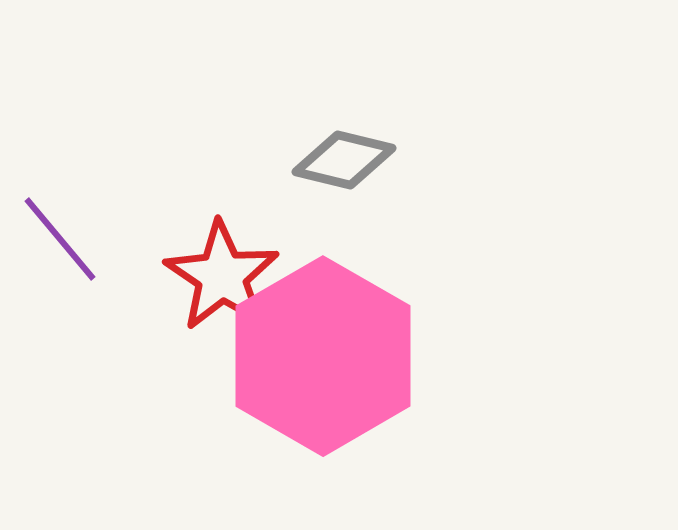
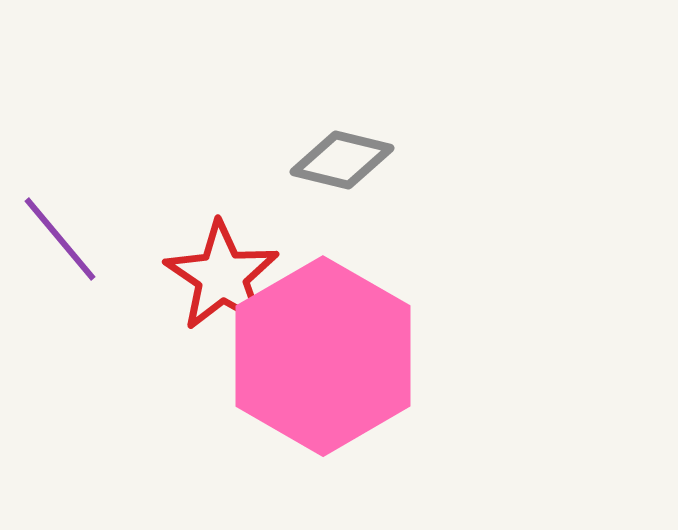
gray diamond: moved 2 px left
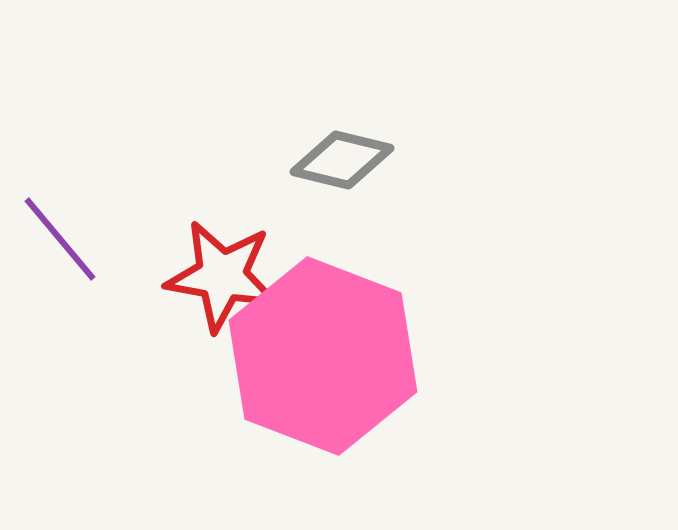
red star: rotated 24 degrees counterclockwise
pink hexagon: rotated 9 degrees counterclockwise
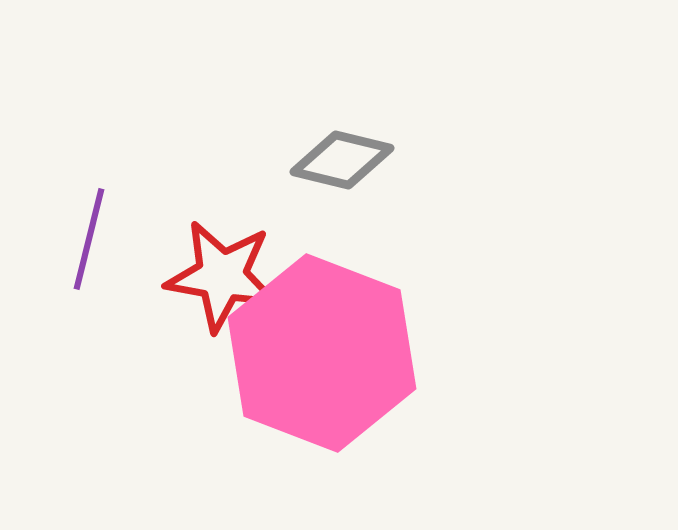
purple line: moved 29 px right; rotated 54 degrees clockwise
pink hexagon: moved 1 px left, 3 px up
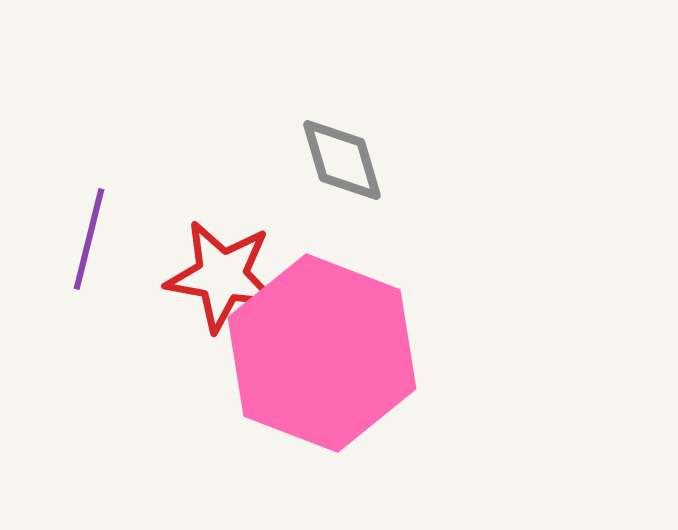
gray diamond: rotated 60 degrees clockwise
